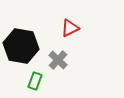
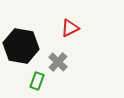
gray cross: moved 2 px down
green rectangle: moved 2 px right
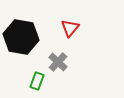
red triangle: rotated 24 degrees counterclockwise
black hexagon: moved 9 px up
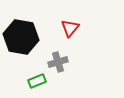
gray cross: rotated 30 degrees clockwise
green rectangle: rotated 48 degrees clockwise
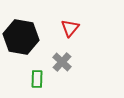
gray cross: moved 4 px right; rotated 30 degrees counterclockwise
green rectangle: moved 2 px up; rotated 66 degrees counterclockwise
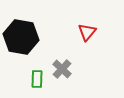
red triangle: moved 17 px right, 4 px down
gray cross: moved 7 px down
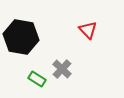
red triangle: moved 1 px right, 2 px up; rotated 24 degrees counterclockwise
green rectangle: rotated 60 degrees counterclockwise
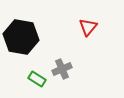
red triangle: moved 3 px up; rotated 24 degrees clockwise
gray cross: rotated 24 degrees clockwise
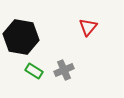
gray cross: moved 2 px right, 1 px down
green rectangle: moved 3 px left, 8 px up
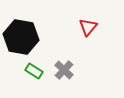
gray cross: rotated 24 degrees counterclockwise
